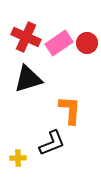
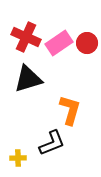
orange L-shape: rotated 12 degrees clockwise
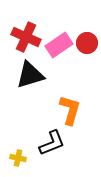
pink rectangle: moved 2 px down
black triangle: moved 2 px right, 4 px up
yellow cross: rotated 14 degrees clockwise
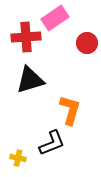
red cross: rotated 28 degrees counterclockwise
pink rectangle: moved 4 px left, 27 px up
black triangle: moved 5 px down
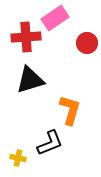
black L-shape: moved 2 px left
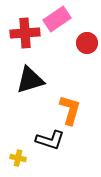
pink rectangle: moved 2 px right, 1 px down
red cross: moved 1 px left, 4 px up
black L-shape: moved 3 px up; rotated 40 degrees clockwise
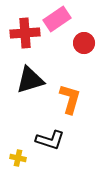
red circle: moved 3 px left
orange L-shape: moved 11 px up
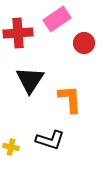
red cross: moved 7 px left
black triangle: rotated 40 degrees counterclockwise
orange L-shape: rotated 20 degrees counterclockwise
yellow cross: moved 7 px left, 11 px up
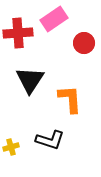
pink rectangle: moved 3 px left
yellow cross: rotated 28 degrees counterclockwise
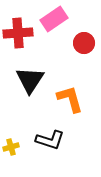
orange L-shape: rotated 12 degrees counterclockwise
